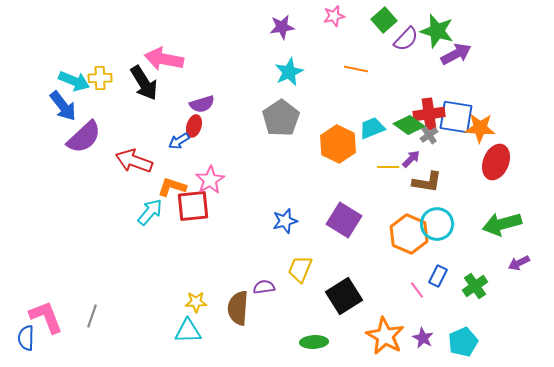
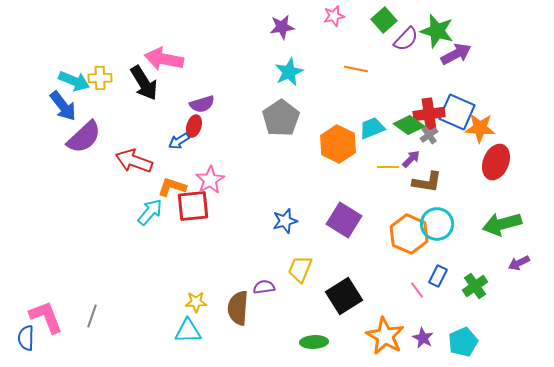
blue square at (456, 117): moved 1 px right, 5 px up; rotated 15 degrees clockwise
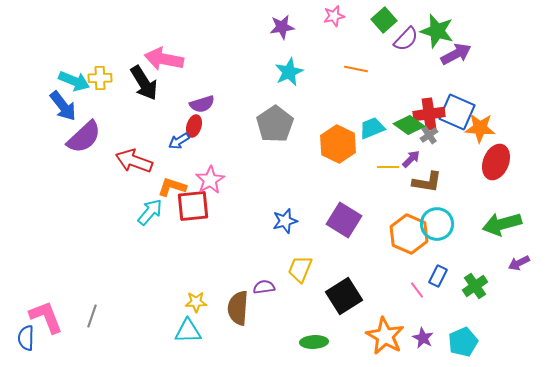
gray pentagon at (281, 118): moved 6 px left, 6 px down
